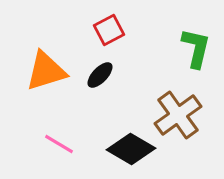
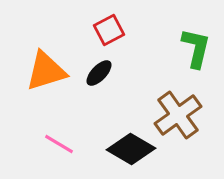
black ellipse: moved 1 px left, 2 px up
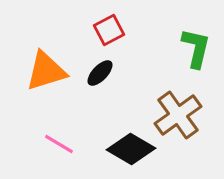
black ellipse: moved 1 px right
